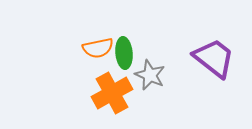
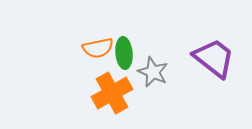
gray star: moved 3 px right, 3 px up
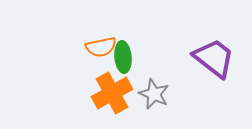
orange semicircle: moved 3 px right, 1 px up
green ellipse: moved 1 px left, 4 px down
gray star: moved 1 px right, 22 px down
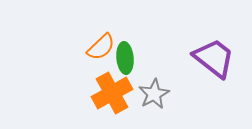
orange semicircle: rotated 32 degrees counterclockwise
green ellipse: moved 2 px right, 1 px down
gray star: rotated 20 degrees clockwise
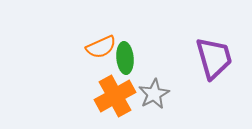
orange semicircle: rotated 20 degrees clockwise
purple trapezoid: rotated 36 degrees clockwise
orange cross: moved 3 px right, 3 px down
